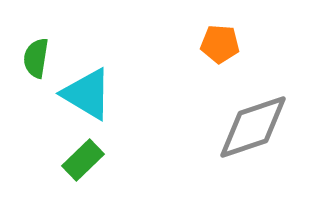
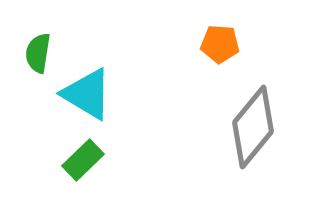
green semicircle: moved 2 px right, 5 px up
gray diamond: rotated 32 degrees counterclockwise
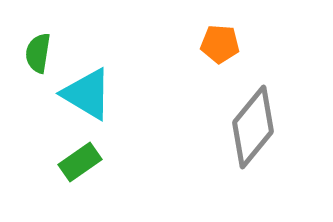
green rectangle: moved 3 px left, 2 px down; rotated 9 degrees clockwise
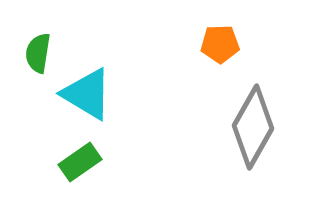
orange pentagon: rotated 6 degrees counterclockwise
gray diamond: rotated 10 degrees counterclockwise
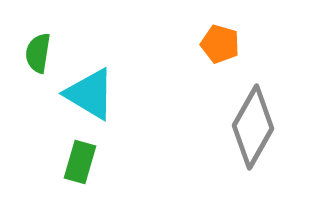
orange pentagon: rotated 18 degrees clockwise
cyan triangle: moved 3 px right
green rectangle: rotated 39 degrees counterclockwise
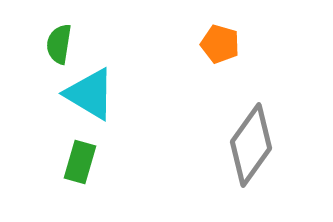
green semicircle: moved 21 px right, 9 px up
gray diamond: moved 2 px left, 18 px down; rotated 6 degrees clockwise
